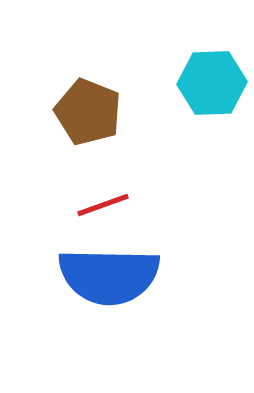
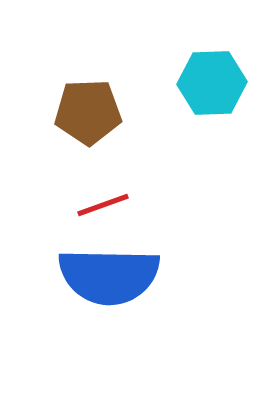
brown pentagon: rotated 24 degrees counterclockwise
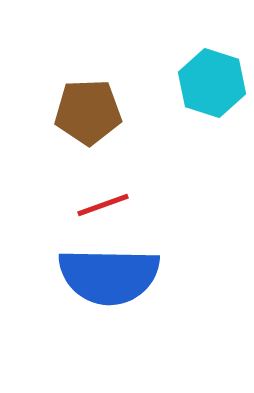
cyan hexagon: rotated 20 degrees clockwise
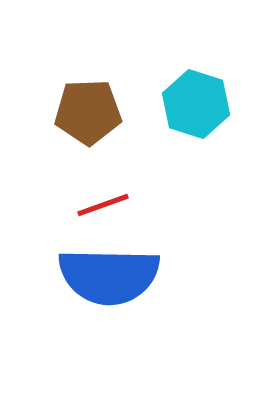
cyan hexagon: moved 16 px left, 21 px down
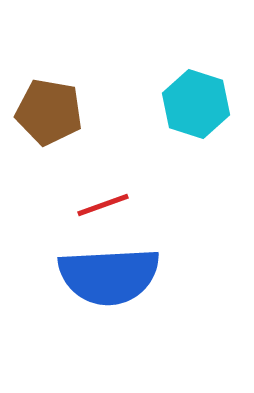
brown pentagon: moved 39 px left; rotated 12 degrees clockwise
blue semicircle: rotated 4 degrees counterclockwise
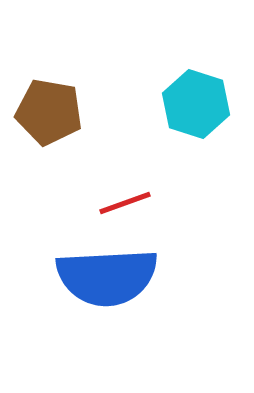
red line: moved 22 px right, 2 px up
blue semicircle: moved 2 px left, 1 px down
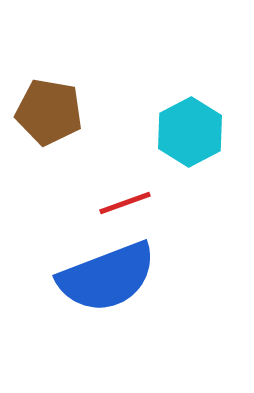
cyan hexagon: moved 6 px left, 28 px down; rotated 14 degrees clockwise
blue semicircle: rotated 18 degrees counterclockwise
